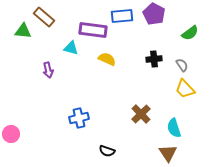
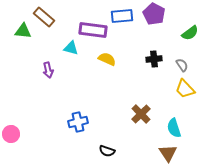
blue cross: moved 1 px left, 4 px down
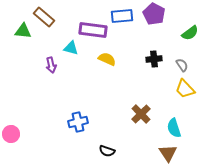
purple arrow: moved 3 px right, 5 px up
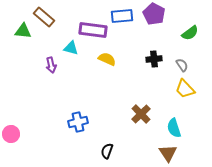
black semicircle: rotated 91 degrees clockwise
